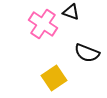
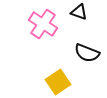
black triangle: moved 8 px right
yellow square: moved 4 px right, 4 px down
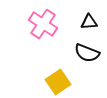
black triangle: moved 10 px right, 10 px down; rotated 24 degrees counterclockwise
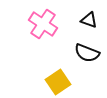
black triangle: moved 2 px up; rotated 24 degrees clockwise
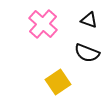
pink cross: rotated 8 degrees clockwise
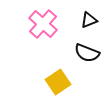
black triangle: rotated 42 degrees counterclockwise
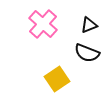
black triangle: moved 5 px down
yellow square: moved 1 px left, 3 px up
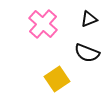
black triangle: moved 6 px up
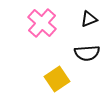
pink cross: moved 1 px left, 1 px up
black semicircle: rotated 25 degrees counterclockwise
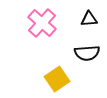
black triangle: rotated 18 degrees clockwise
